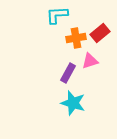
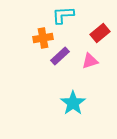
cyan L-shape: moved 6 px right
orange cross: moved 33 px left
purple rectangle: moved 8 px left, 17 px up; rotated 18 degrees clockwise
cyan star: rotated 20 degrees clockwise
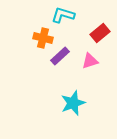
cyan L-shape: rotated 20 degrees clockwise
orange cross: rotated 24 degrees clockwise
cyan star: rotated 15 degrees clockwise
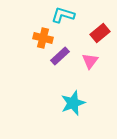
pink triangle: rotated 36 degrees counterclockwise
